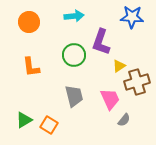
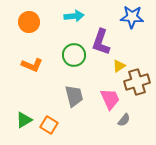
orange L-shape: moved 1 px right, 2 px up; rotated 60 degrees counterclockwise
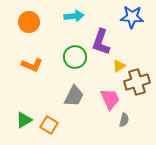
green circle: moved 1 px right, 2 px down
gray trapezoid: rotated 40 degrees clockwise
gray semicircle: rotated 24 degrees counterclockwise
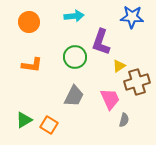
orange L-shape: rotated 15 degrees counterclockwise
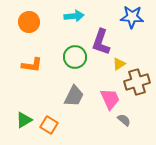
yellow triangle: moved 2 px up
gray semicircle: rotated 64 degrees counterclockwise
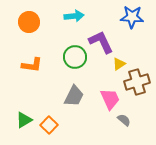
purple L-shape: rotated 136 degrees clockwise
orange square: rotated 12 degrees clockwise
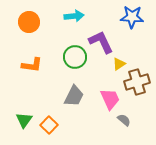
green triangle: rotated 24 degrees counterclockwise
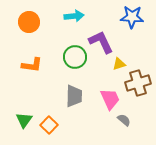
yellow triangle: rotated 16 degrees clockwise
brown cross: moved 1 px right, 1 px down
gray trapezoid: rotated 25 degrees counterclockwise
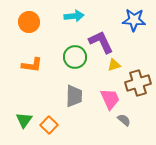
blue star: moved 2 px right, 3 px down
yellow triangle: moved 5 px left, 1 px down
